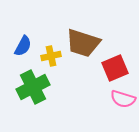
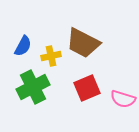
brown trapezoid: rotated 9 degrees clockwise
red square: moved 28 px left, 20 px down
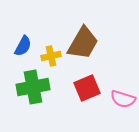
brown trapezoid: rotated 87 degrees counterclockwise
green cross: rotated 16 degrees clockwise
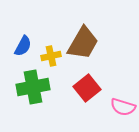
red square: rotated 16 degrees counterclockwise
pink semicircle: moved 8 px down
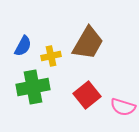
brown trapezoid: moved 5 px right
red square: moved 7 px down
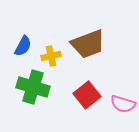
brown trapezoid: moved 1 px down; rotated 39 degrees clockwise
green cross: rotated 28 degrees clockwise
pink semicircle: moved 3 px up
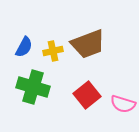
blue semicircle: moved 1 px right, 1 px down
yellow cross: moved 2 px right, 5 px up
